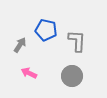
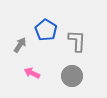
blue pentagon: rotated 20 degrees clockwise
pink arrow: moved 3 px right
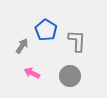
gray arrow: moved 2 px right, 1 px down
gray circle: moved 2 px left
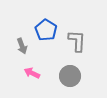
gray arrow: rotated 126 degrees clockwise
